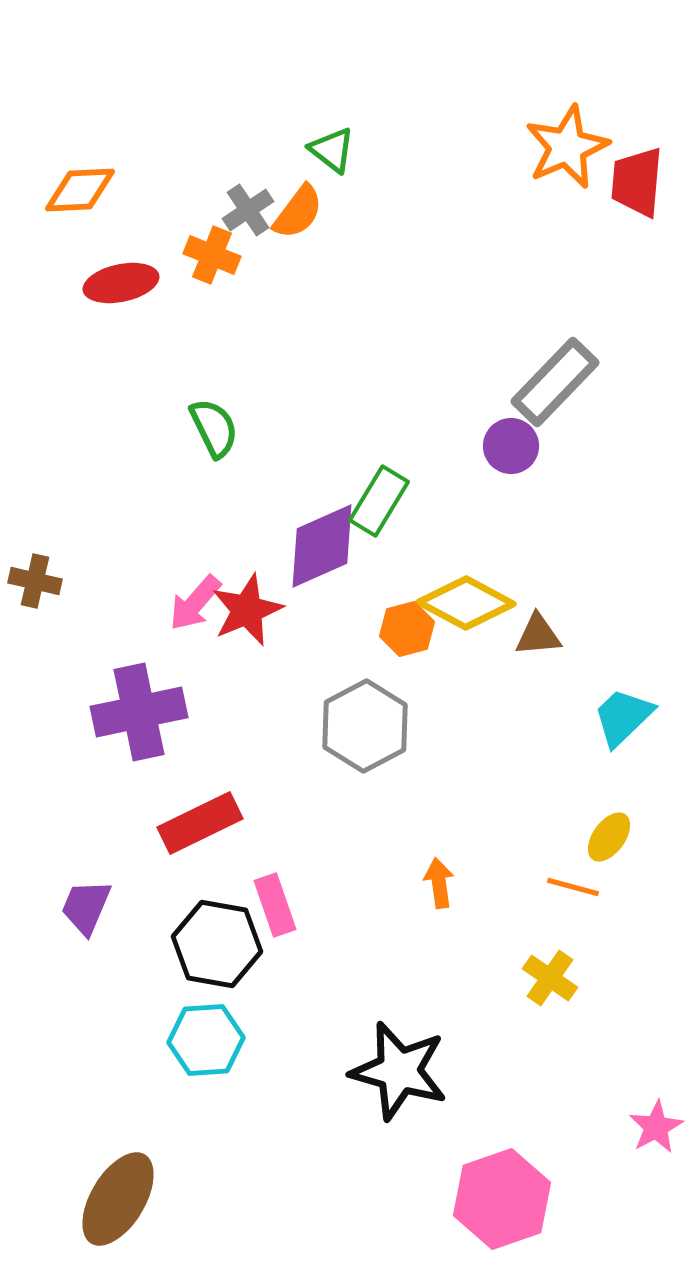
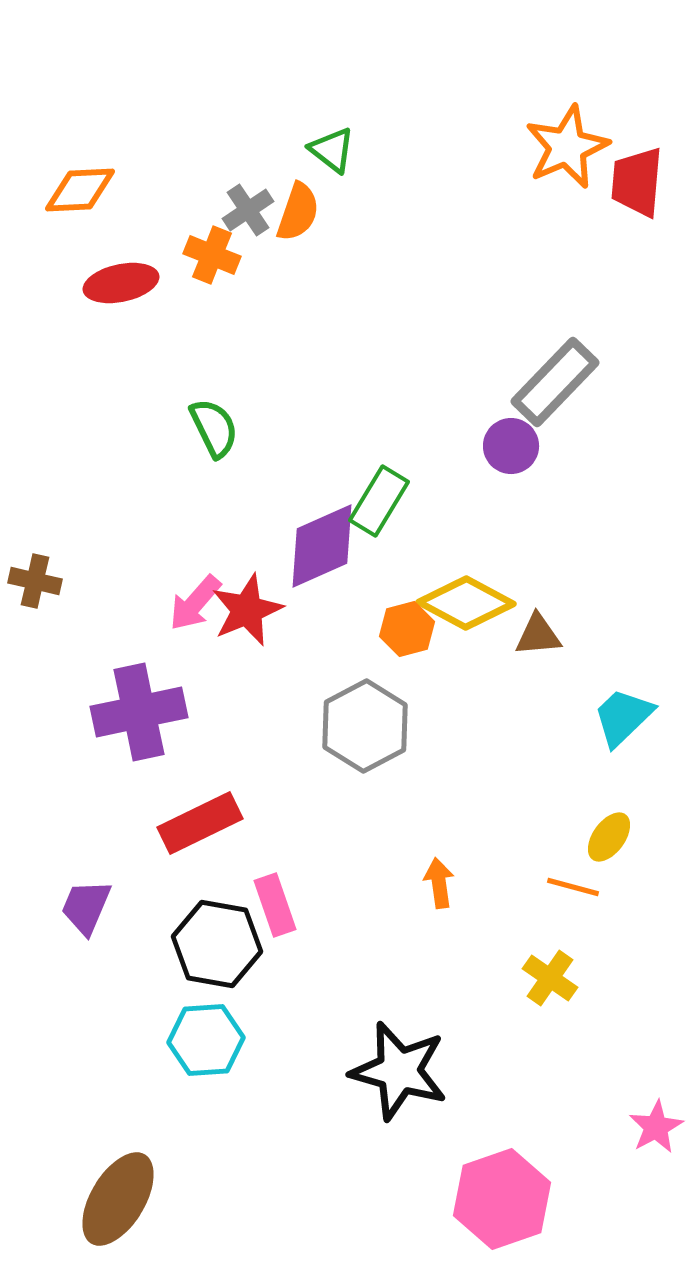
orange semicircle: rotated 18 degrees counterclockwise
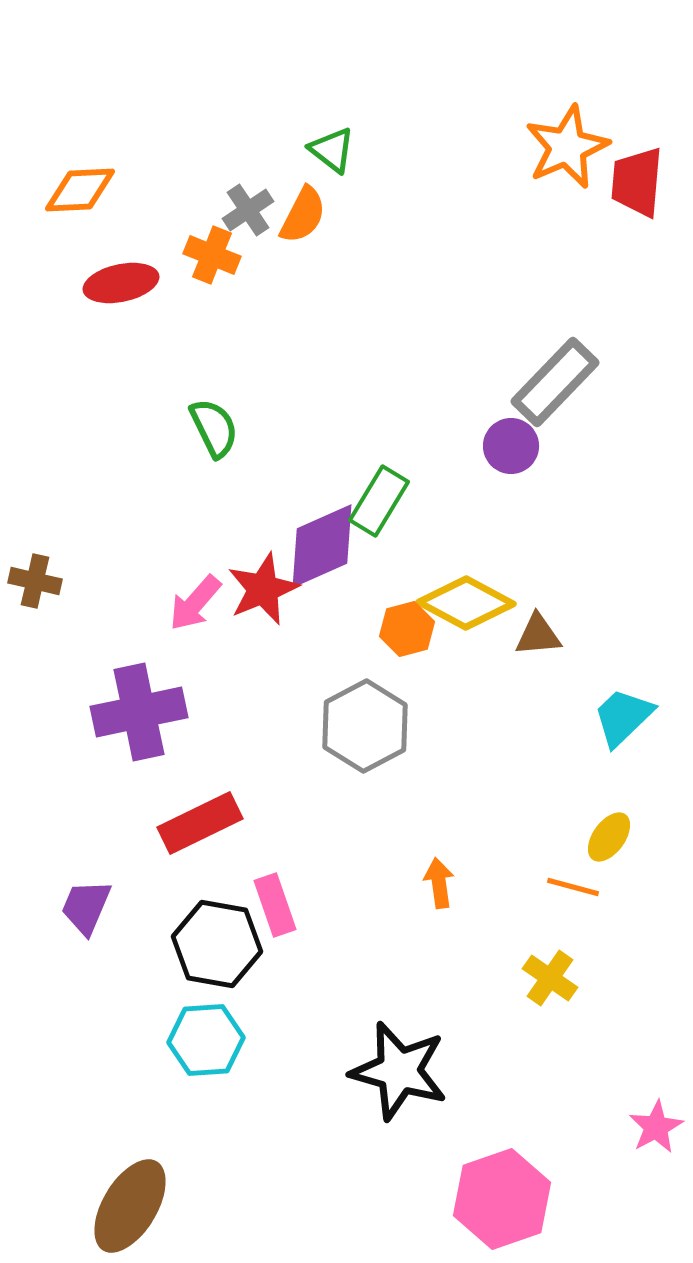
orange semicircle: moved 5 px right, 3 px down; rotated 8 degrees clockwise
red star: moved 16 px right, 21 px up
brown ellipse: moved 12 px right, 7 px down
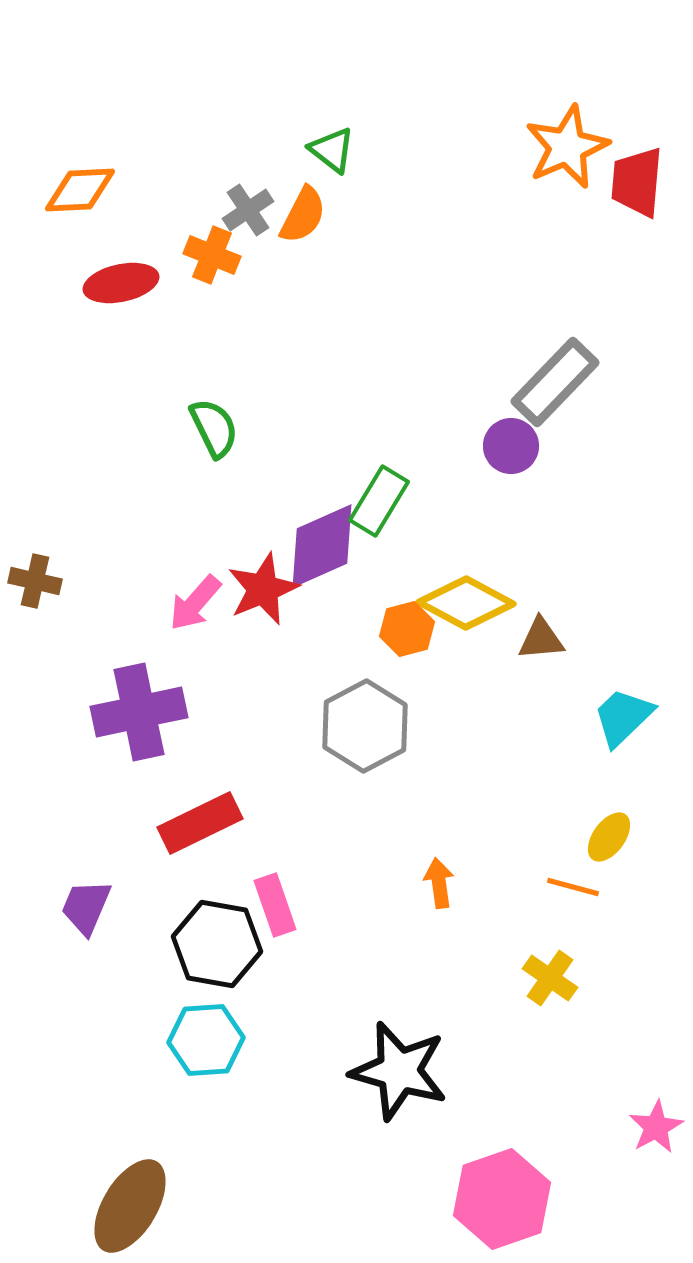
brown triangle: moved 3 px right, 4 px down
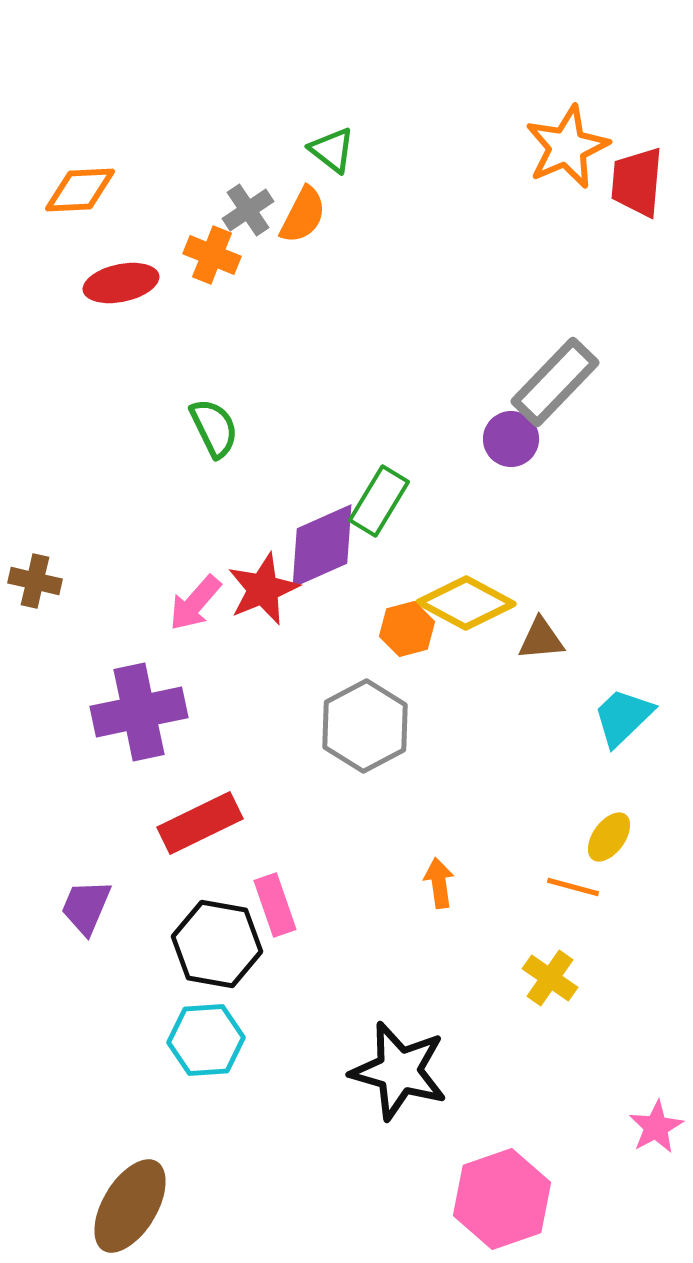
purple circle: moved 7 px up
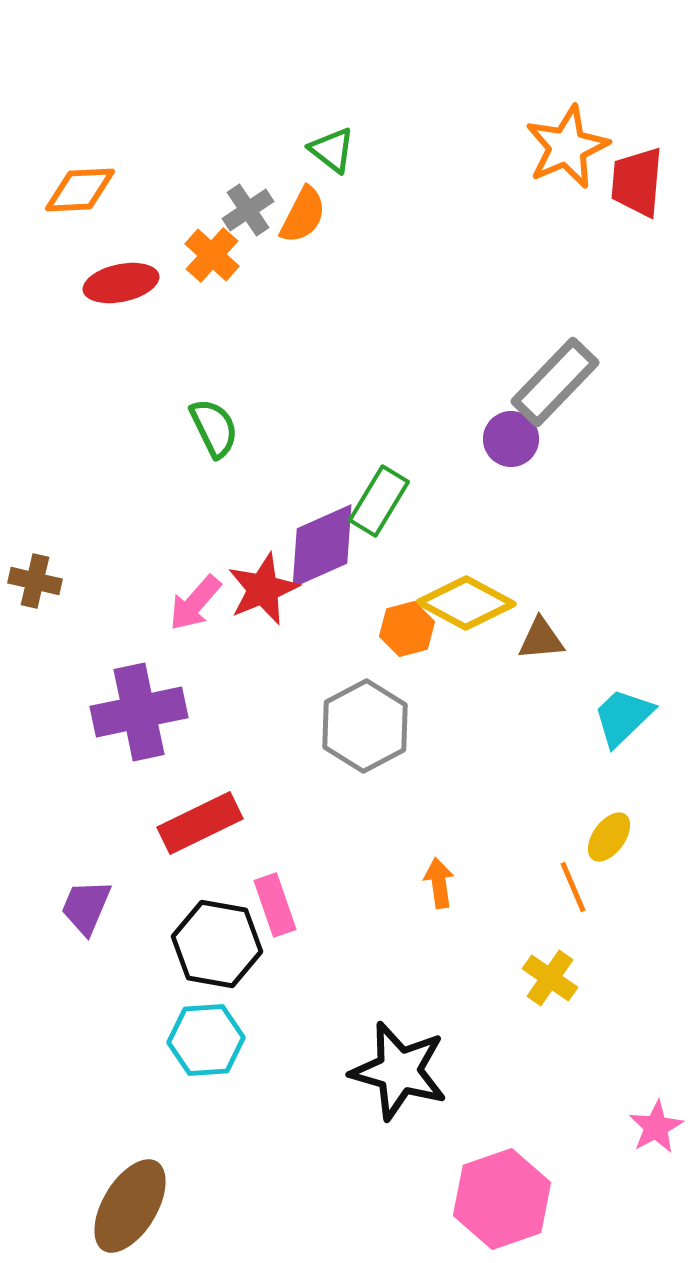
orange cross: rotated 20 degrees clockwise
orange line: rotated 52 degrees clockwise
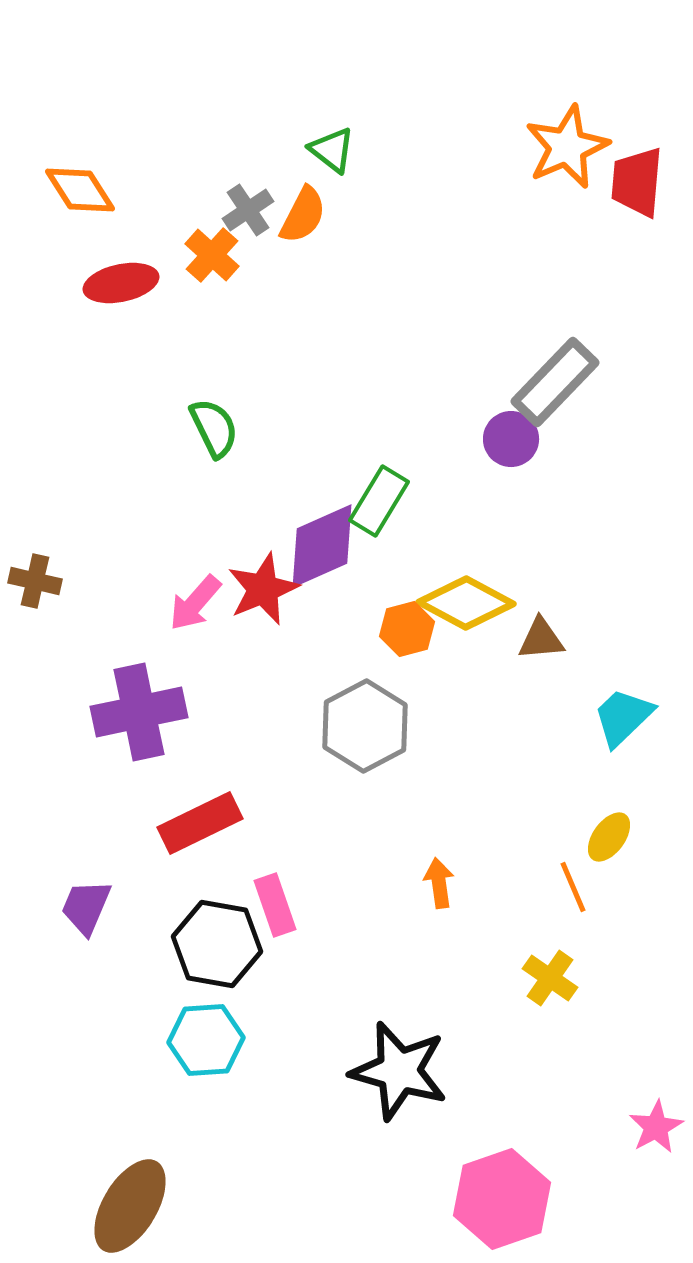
orange diamond: rotated 60 degrees clockwise
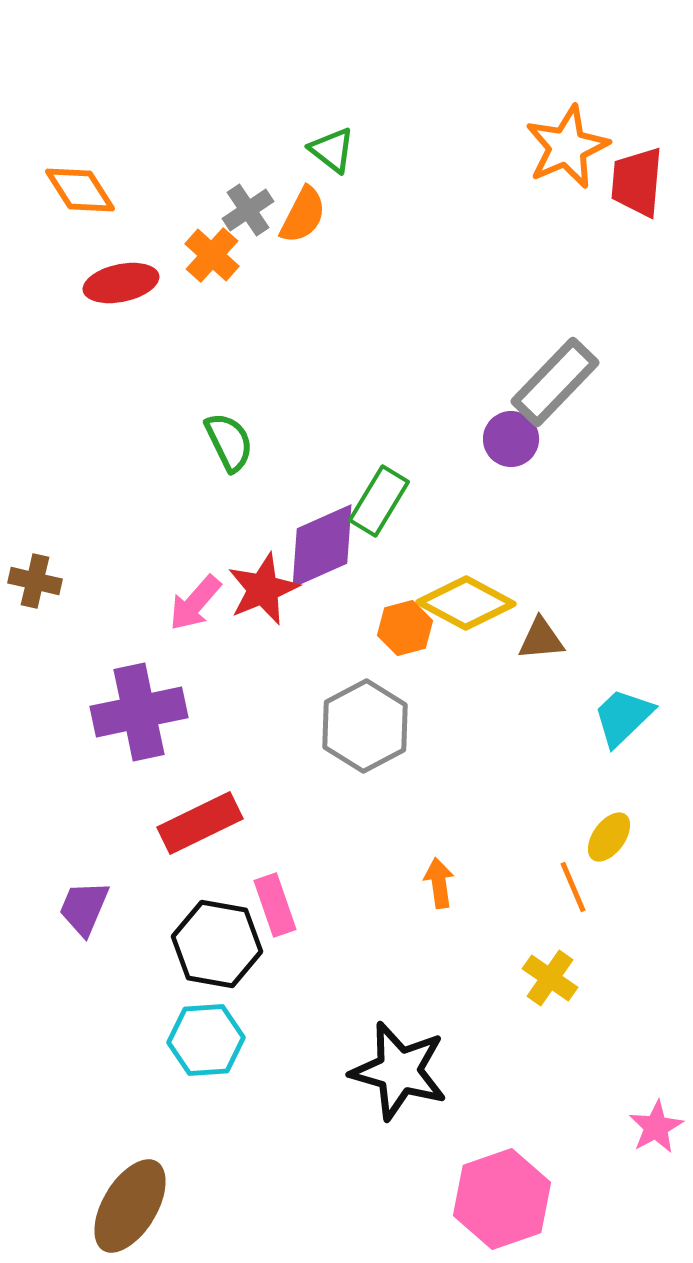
green semicircle: moved 15 px right, 14 px down
orange hexagon: moved 2 px left, 1 px up
purple trapezoid: moved 2 px left, 1 px down
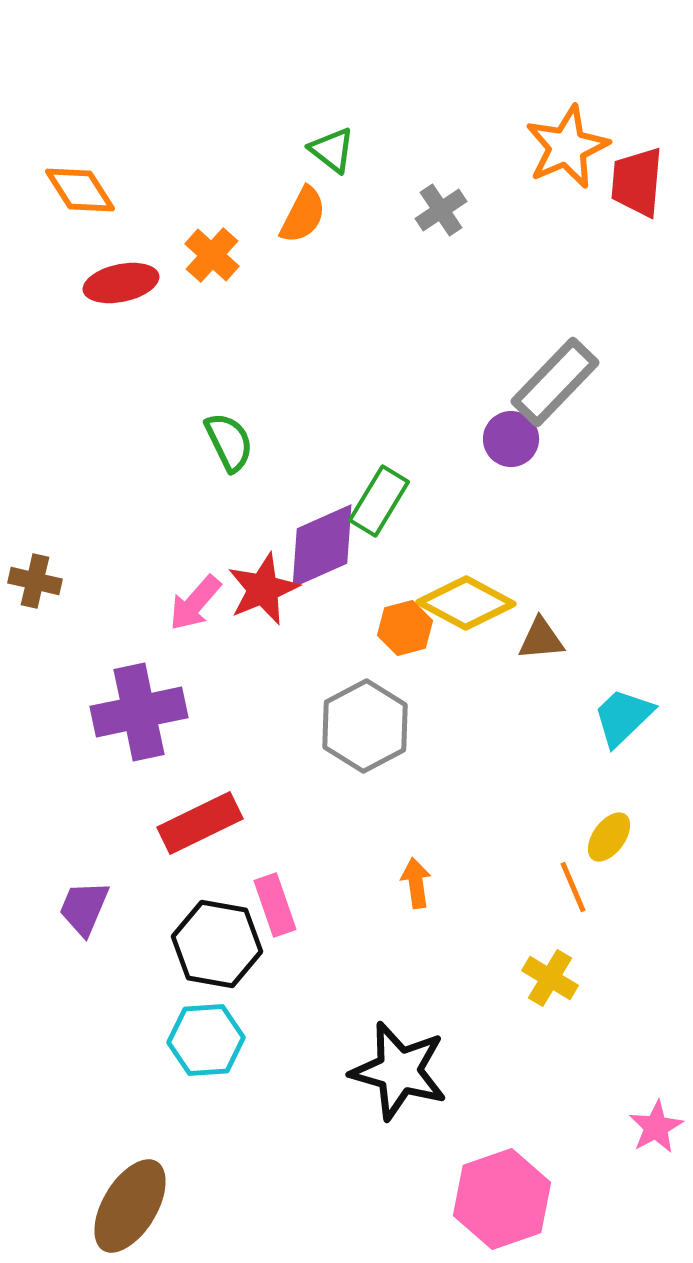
gray cross: moved 193 px right
orange arrow: moved 23 px left
yellow cross: rotated 4 degrees counterclockwise
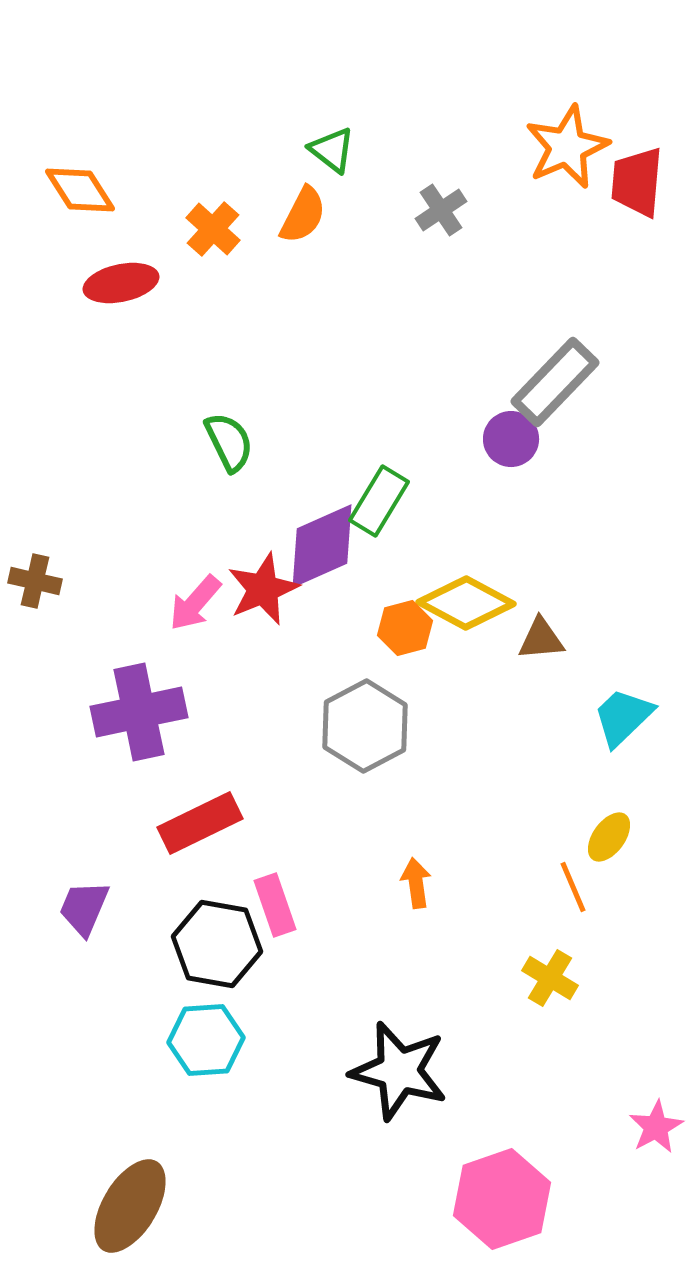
orange cross: moved 1 px right, 26 px up
